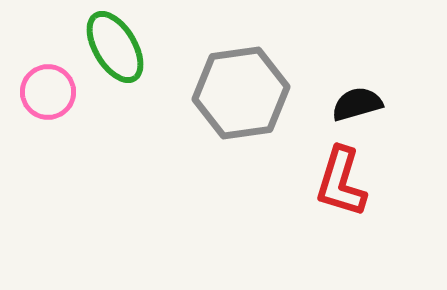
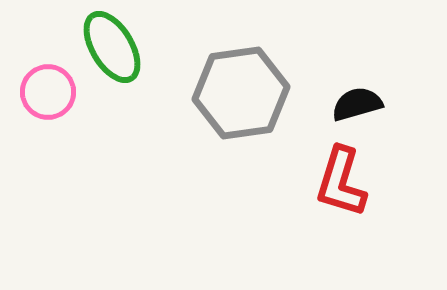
green ellipse: moved 3 px left
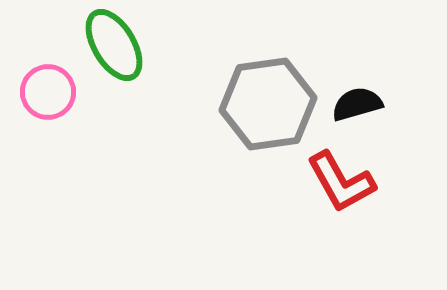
green ellipse: moved 2 px right, 2 px up
gray hexagon: moved 27 px right, 11 px down
red L-shape: rotated 46 degrees counterclockwise
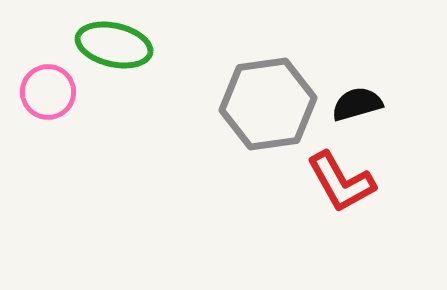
green ellipse: rotated 46 degrees counterclockwise
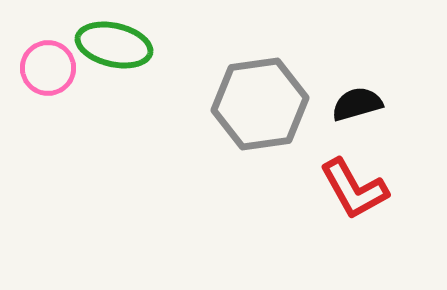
pink circle: moved 24 px up
gray hexagon: moved 8 px left
red L-shape: moved 13 px right, 7 px down
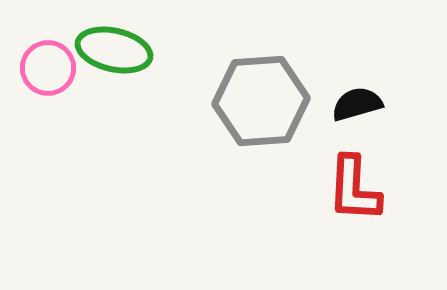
green ellipse: moved 5 px down
gray hexagon: moved 1 px right, 3 px up; rotated 4 degrees clockwise
red L-shape: rotated 32 degrees clockwise
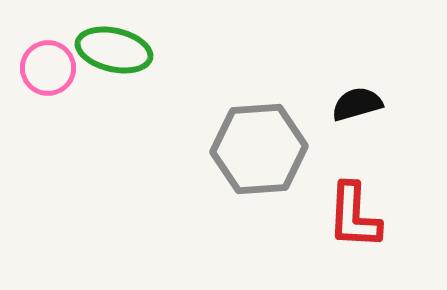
gray hexagon: moved 2 px left, 48 px down
red L-shape: moved 27 px down
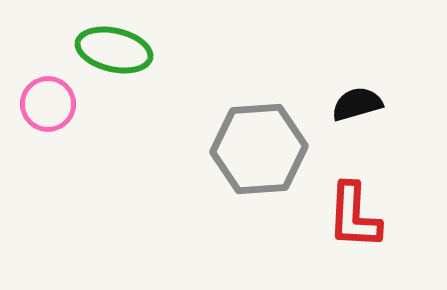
pink circle: moved 36 px down
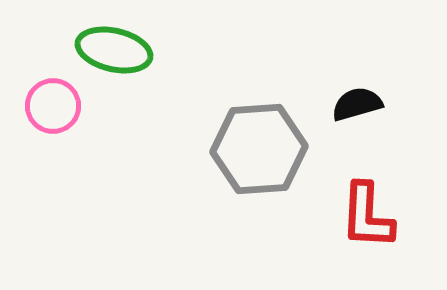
pink circle: moved 5 px right, 2 px down
red L-shape: moved 13 px right
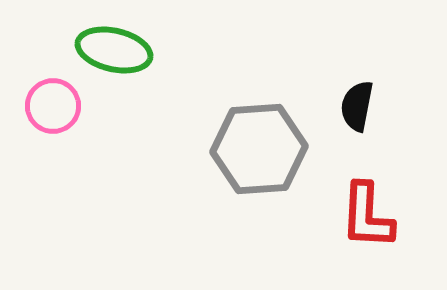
black semicircle: moved 2 px down; rotated 63 degrees counterclockwise
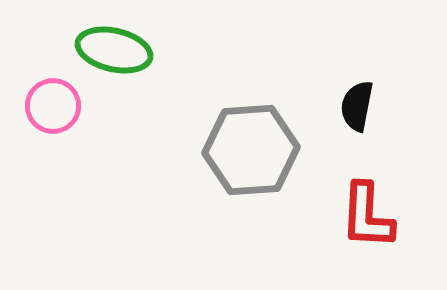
gray hexagon: moved 8 px left, 1 px down
